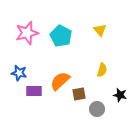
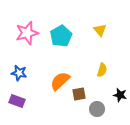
cyan pentagon: rotated 15 degrees clockwise
purple rectangle: moved 17 px left, 10 px down; rotated 21 degrees clockwise
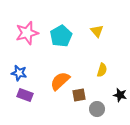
yellow triangle: moved 3 px left, 1 px down
brown square: moved 1 px down
purple rectangle: moved 8 px right, 6 px up
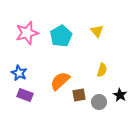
blue star: rotated 14 degrees clockwise
black star: rotated 16 degrees clockwise
gray circle: moved 2 px right, 7 px up
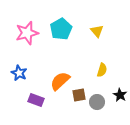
cyan pentagon: moved 7 px up
purple rectangle: moved 11 px right, 5 px down
gray circle: moved 2 px left
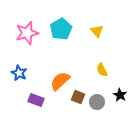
yellow semicircle: rotated 136 degrees clockwise
brown square: moved 1 px left, 2 px down; rotated 32 degrees clockwise
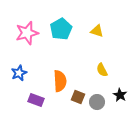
yellow triangle: rotated 32 degrees counterclockwise
blue star: rotated 21 degrees clockwise
orange semicircle: rotated 130 degrees clockwise
